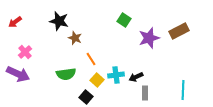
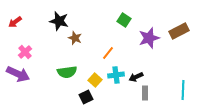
orange line: moved 17 px right, 6 px up; rotated 72 degrees clockwise
green semicircle: moved 1 px right, 2 px up
yellow square: moved 2 px left
black square: rotated 24 degrees clockwise
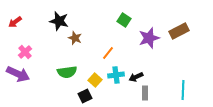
black square: moved 1 px left, 1 px up
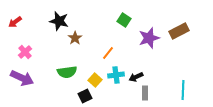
brown star: rotated 16 degrees clockwise
purple arrow: moved 4 px right, 4 px down
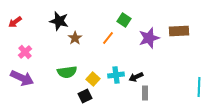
brown rectangle: rotated 24 degrees clockwise
orange line: moved 15 px up
yellow square: moved 2 px left, 1 px up
cyan line: moved 16 px right, 3 px up
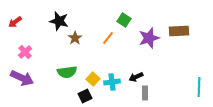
cyan cross: moved 4 px left, 7 px down
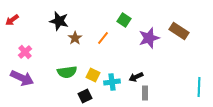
red arrow: moved 3 px left, 2 px up
brown rectangle: rotated 36 degrees clockwise
orange line: moved 5 px left
yellow square: moved 4 px up; rotated 16 degrees counterclockwise
